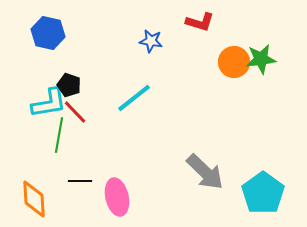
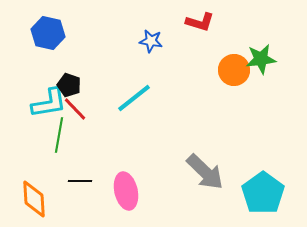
orange circle: moved 8 px down
red line: moved 3 px up
pink ellipse: moved 9 px right, 6 px up
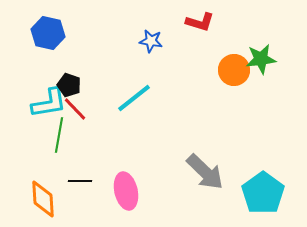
orange diamond: moved 9 px right
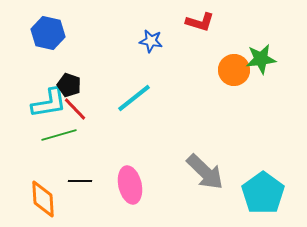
green line: rotated 64 degrees clockwise
pink ellipse: moved 4 px right, 6 px up
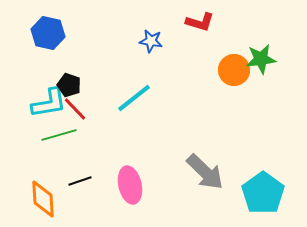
black line: rotated 20 degrees counterclockwise
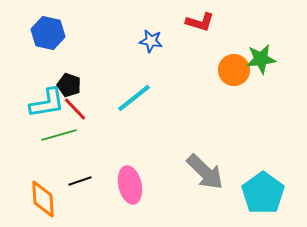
cyan L-shape: moved 2 px left
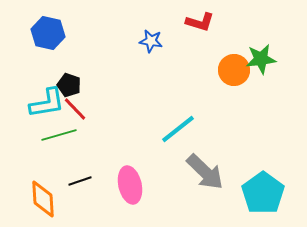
cyan line: moved 44 px right, 31 px down
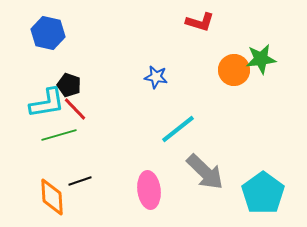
blue star: moved 5 px right, 36 px down
pink ellipse: moved 19 px right, 5 px down; rotated 6 degrees clockwise
orange diamond: moved 9 px right, 2 px up
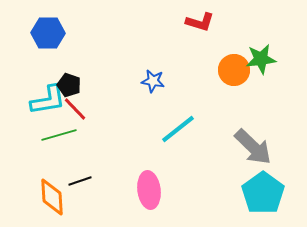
blue hexagon: rotated 12 degrees counterclockwise
blue star: moved 3 px left, 4 px down
cyan L-shape: moved 1 px right, 3 px up
gray arrow: moved 48 px right, 25 px up
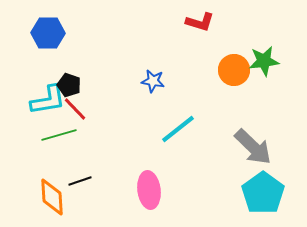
green star: moved 3 px right, 2 px down
